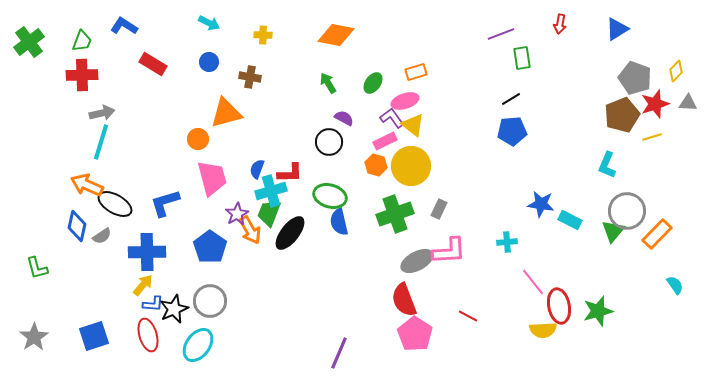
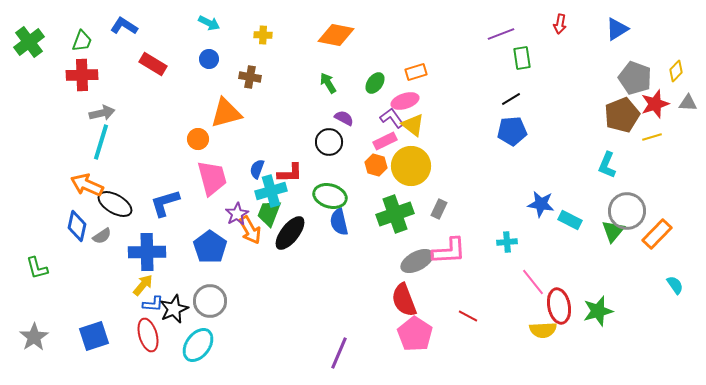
blue circle at (209, 62): moved 3 px up
green ellipse at (373, 83): moved 2 px right
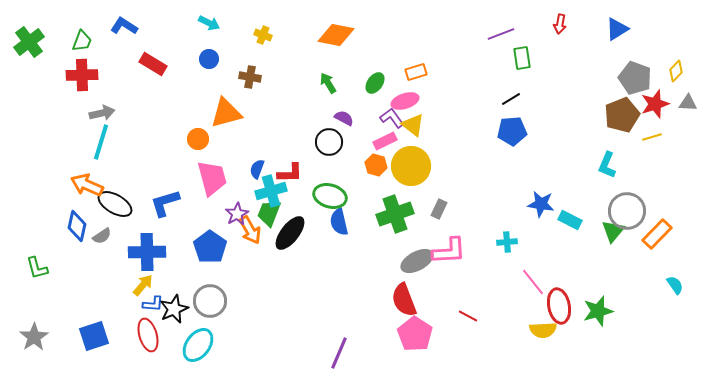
yellow cross at (263, 35): rotated 18 degrees clockwise
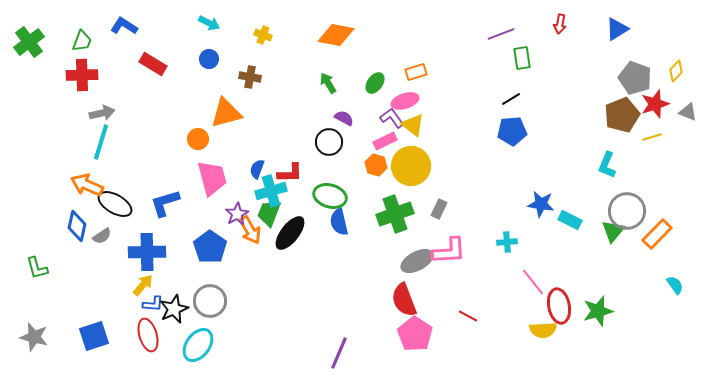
gray triangle at (688, 103): moved 9 px down; rotated 18 degrees clockwise
gray star at (34, 337): rotated 24 degrees counterclockwise
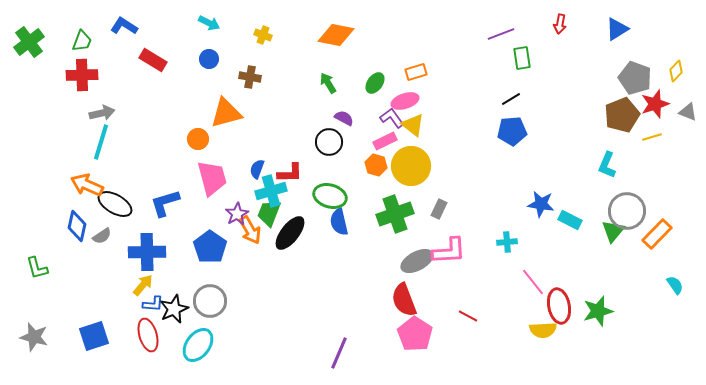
red rectangle at (153, 64): moved 4 px up
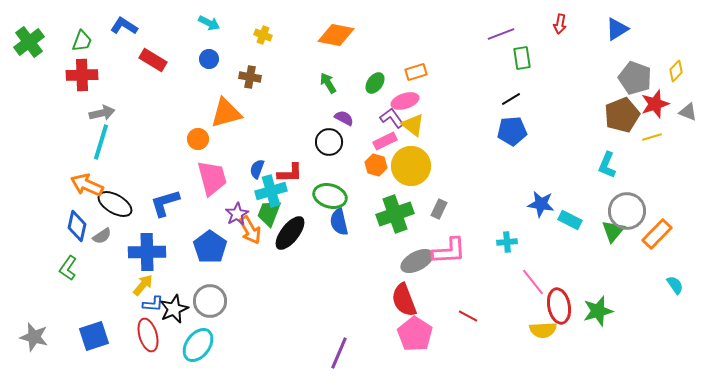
green L-shape at (37, 268): moved 31 px right; rotated 50 degrees clockwise
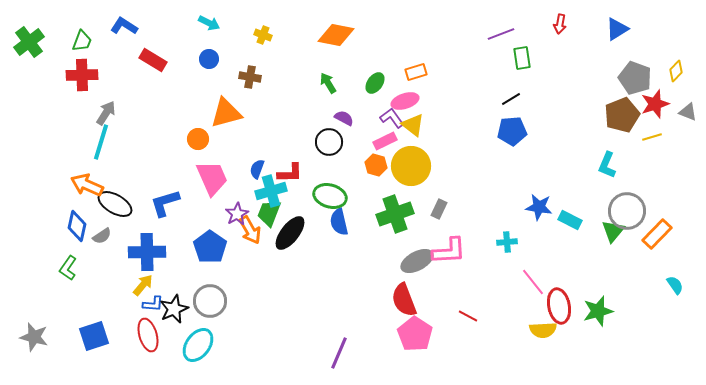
gray arrow at (102, 113): moved 4 px right; rotated 45 degrees counterclockwise
pink trapezoid at (212, 178): rotated 9 degrees counterclockwise
blue star at (541, 204): moved 2 px left, 3 px down
